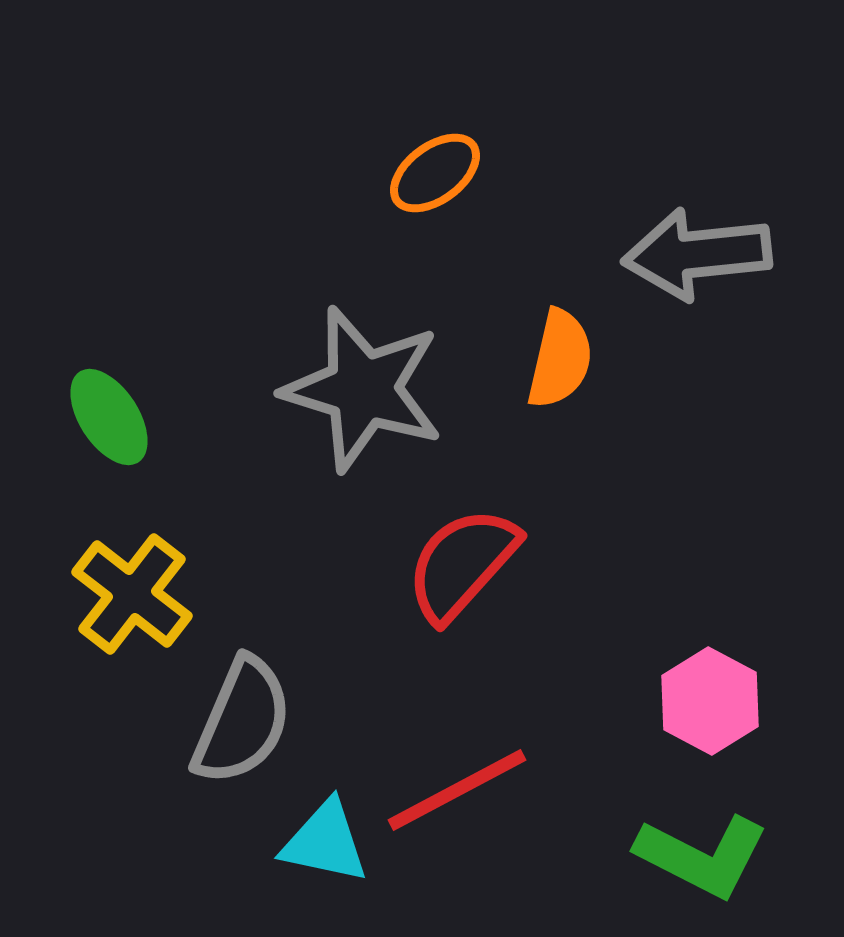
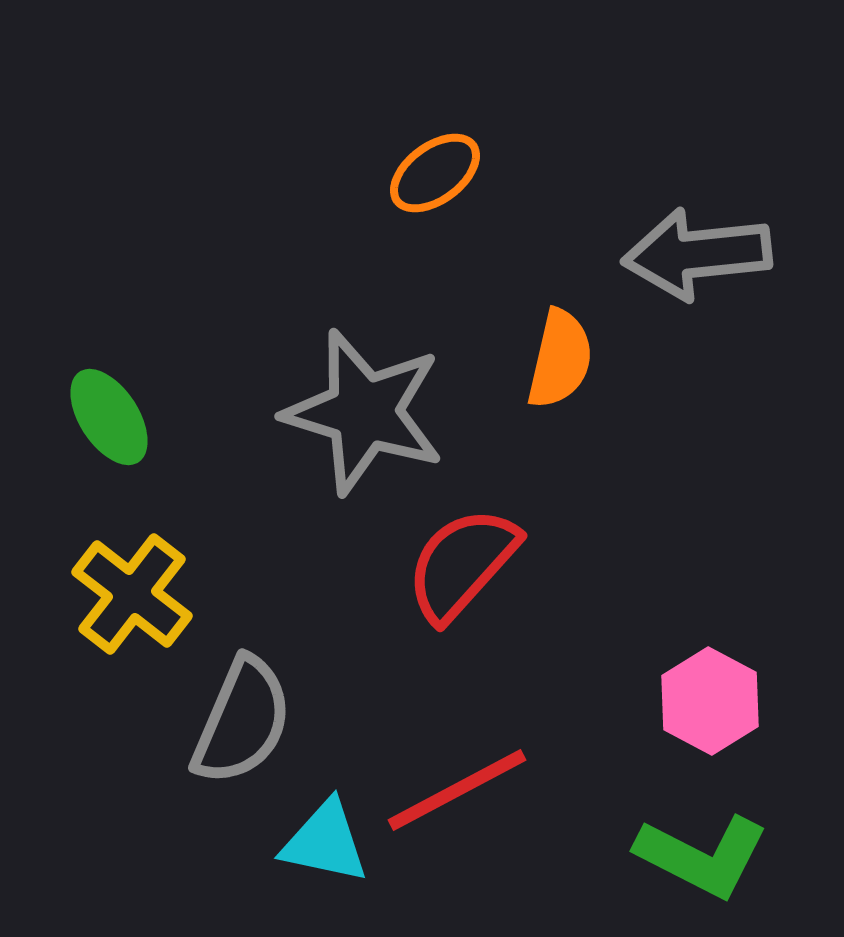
gray star: moved 1 px right, 23 px down
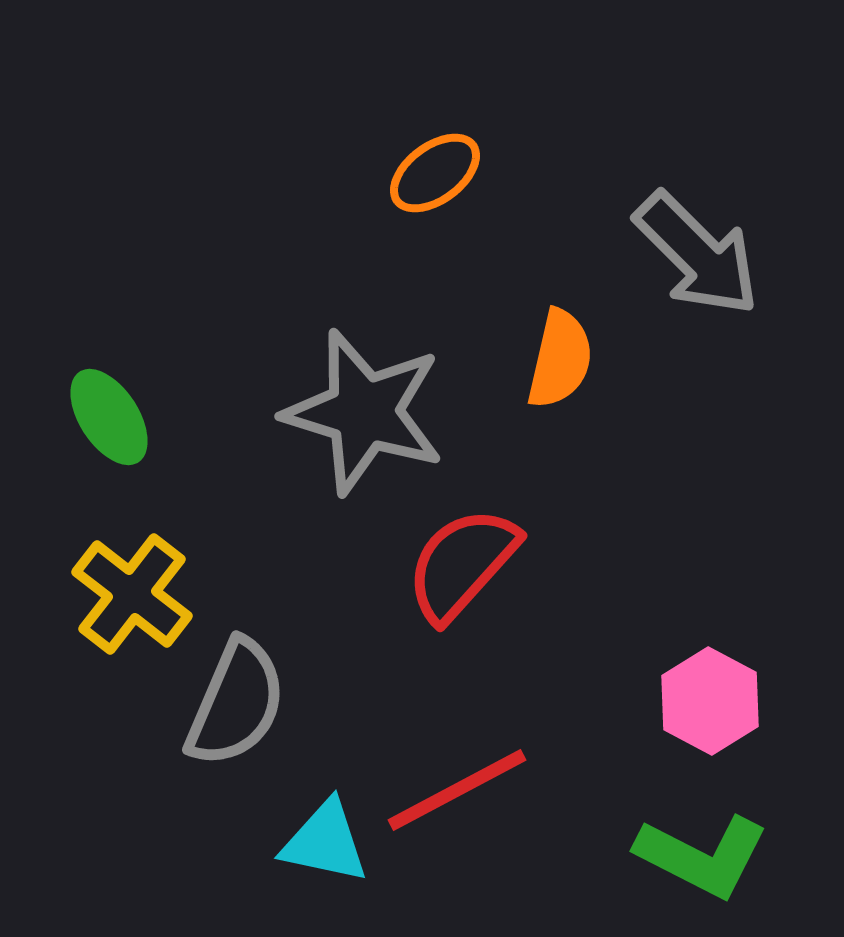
gray arrow: rotated 129 degrees counterclockwise
gray semicircle: moved 6 px left, 18 px up
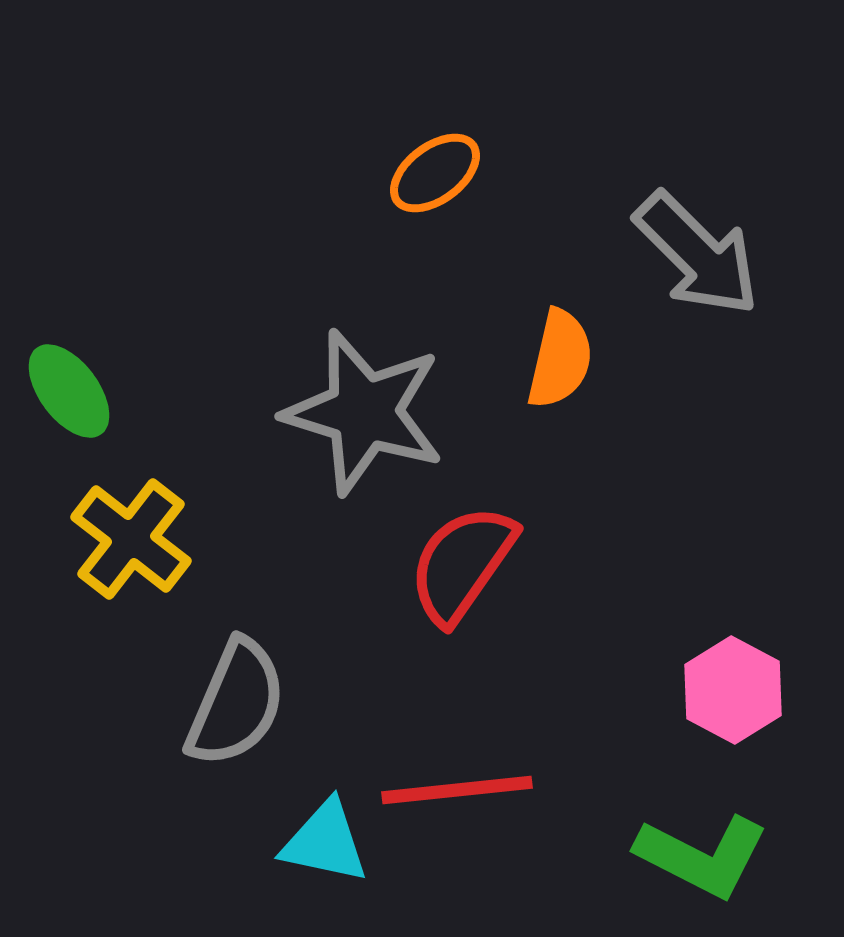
green ellipse: moved 40 px left, 26 px up; rotated 4 degrees counterclockwise
red semicircle: rotated 7 degrees counterclockwise
yellow cross: moved 1 px left, 55 px up
pink hexagon: moved 23 px right, 11 px up
red line: rotated 22 degrees clockwise
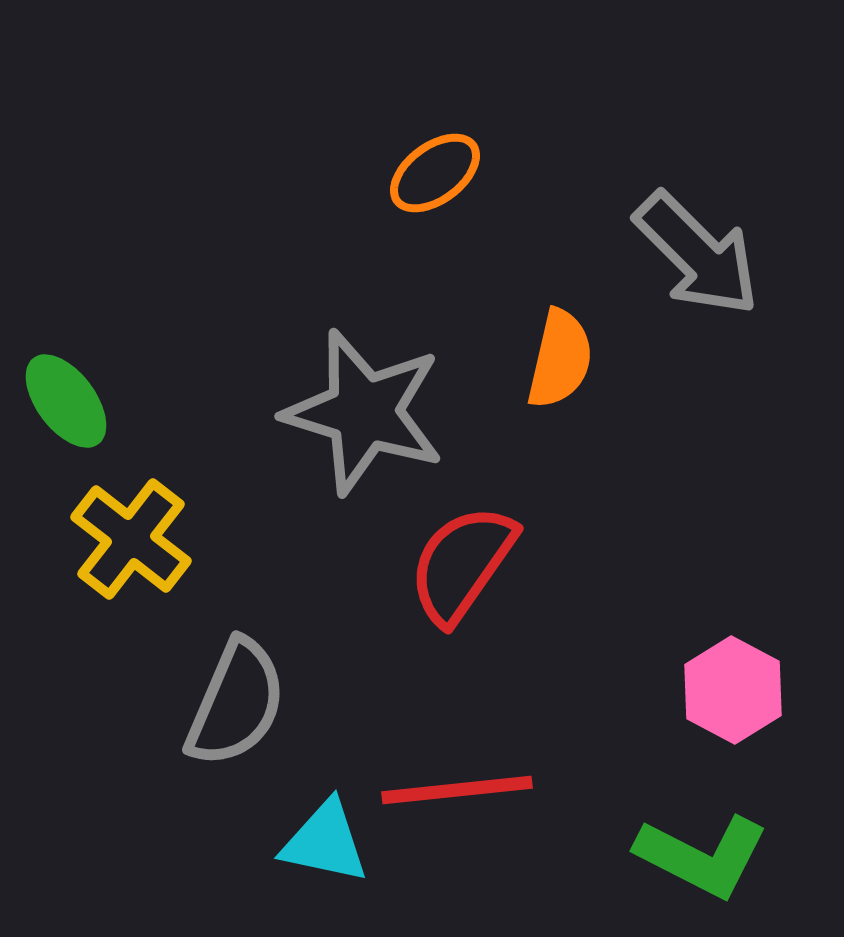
green ellipse: moved 3 px left, 10 px down
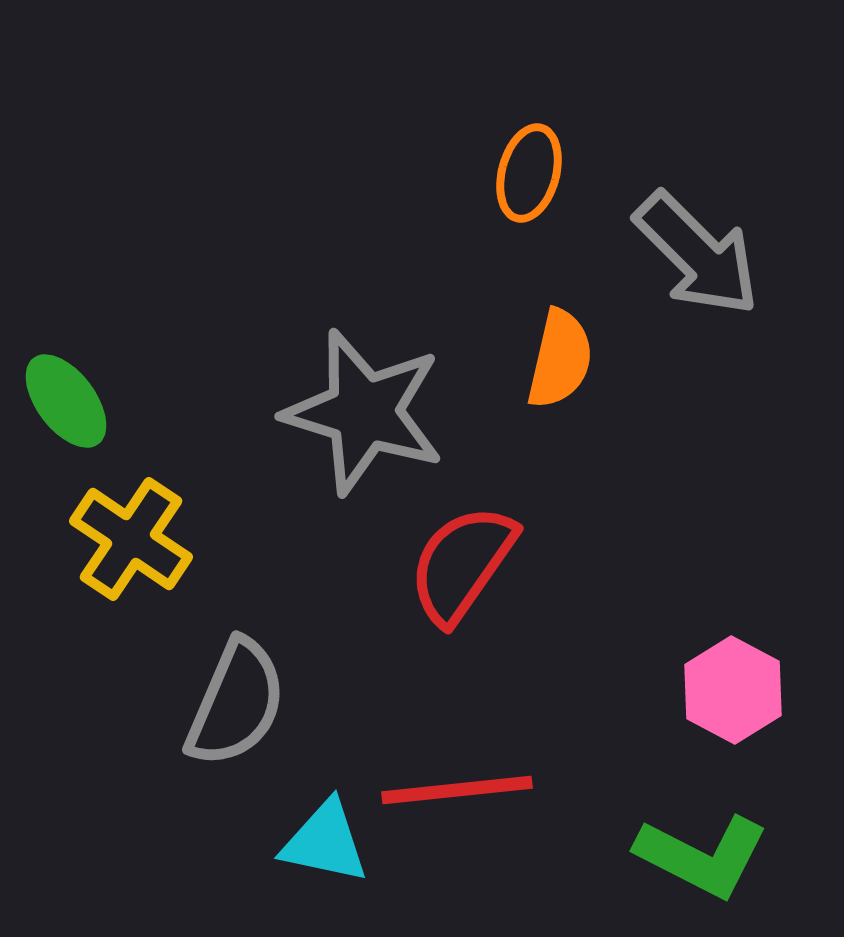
orange ellipse: moved 94 px right; rotated 38 degrees counterclockwise
yellow cross: rotated 4 degrees counterclockwise
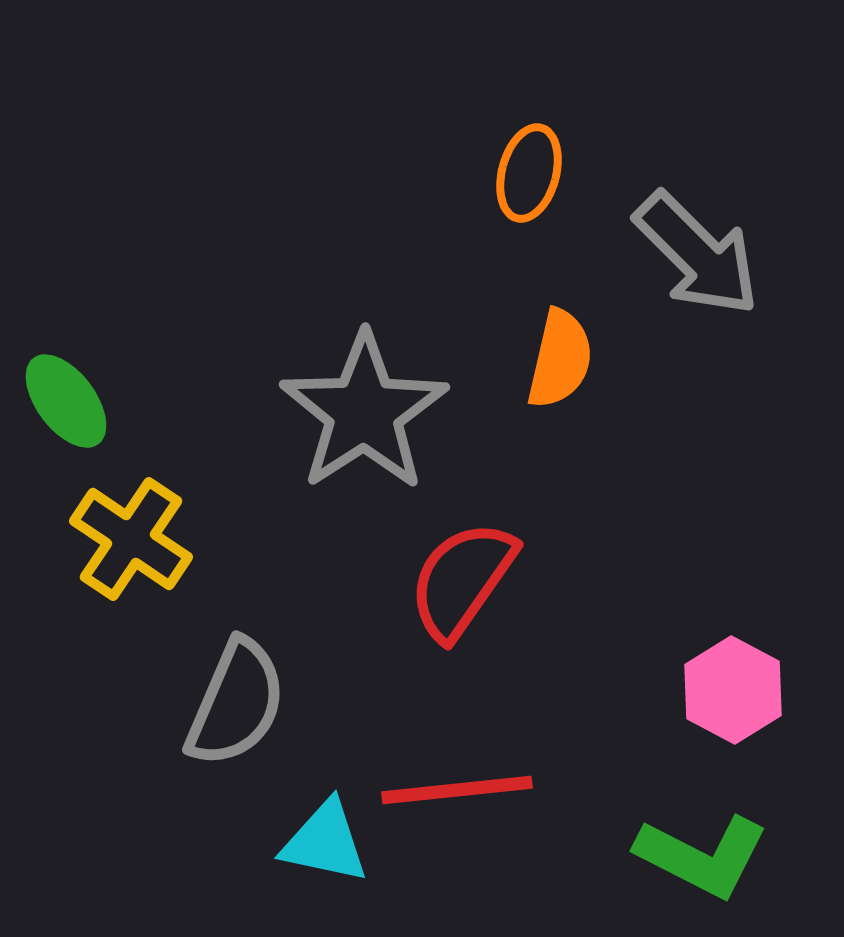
gray star: rotated 22 degrees clockwise
red semicircle: moved 16 px down
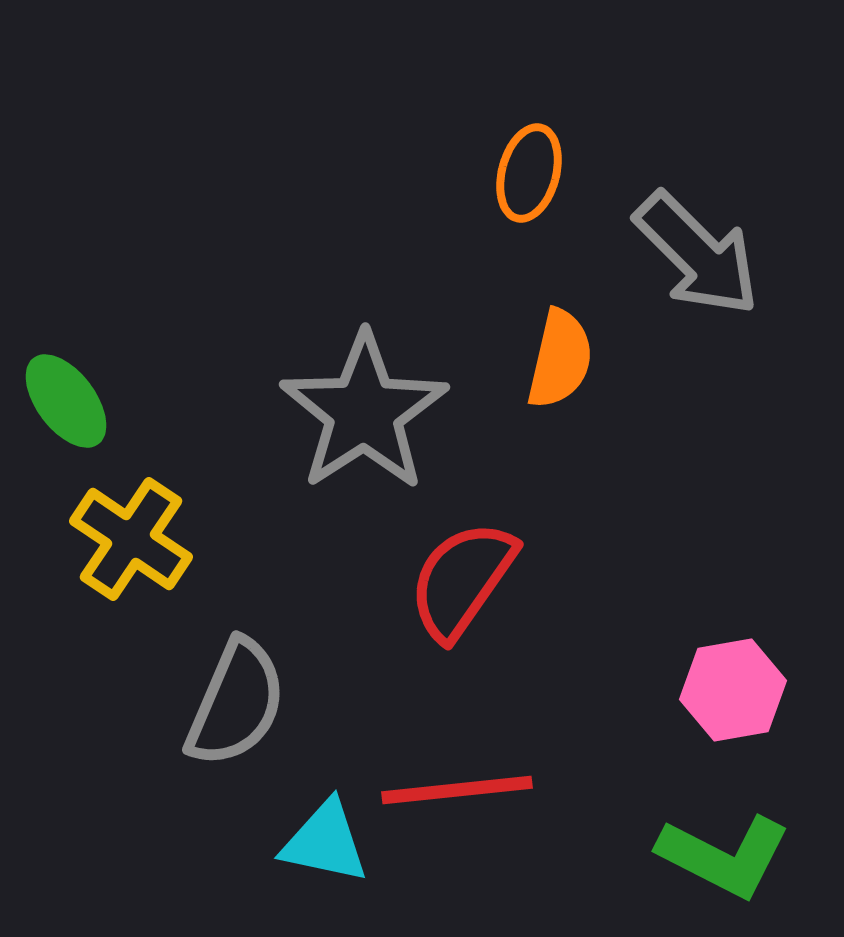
pink hexagon: rotated 22 degrees clockwise
green L-shape: moved 22 px right
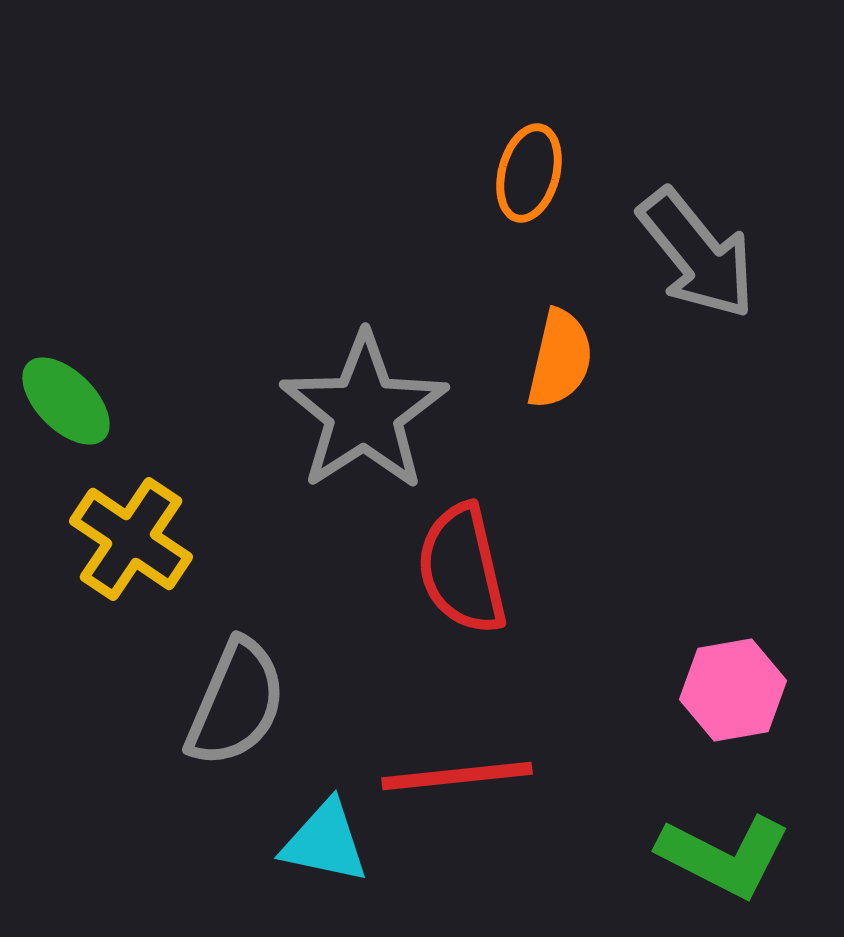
gray arrow: rotated 6 degrees clockwise
green ellipse: rotated 8 degrees counterclockwise
red semicircle: moved 11 px up; rotated 48 degrees counterclockwise
red line: moved 14 px up
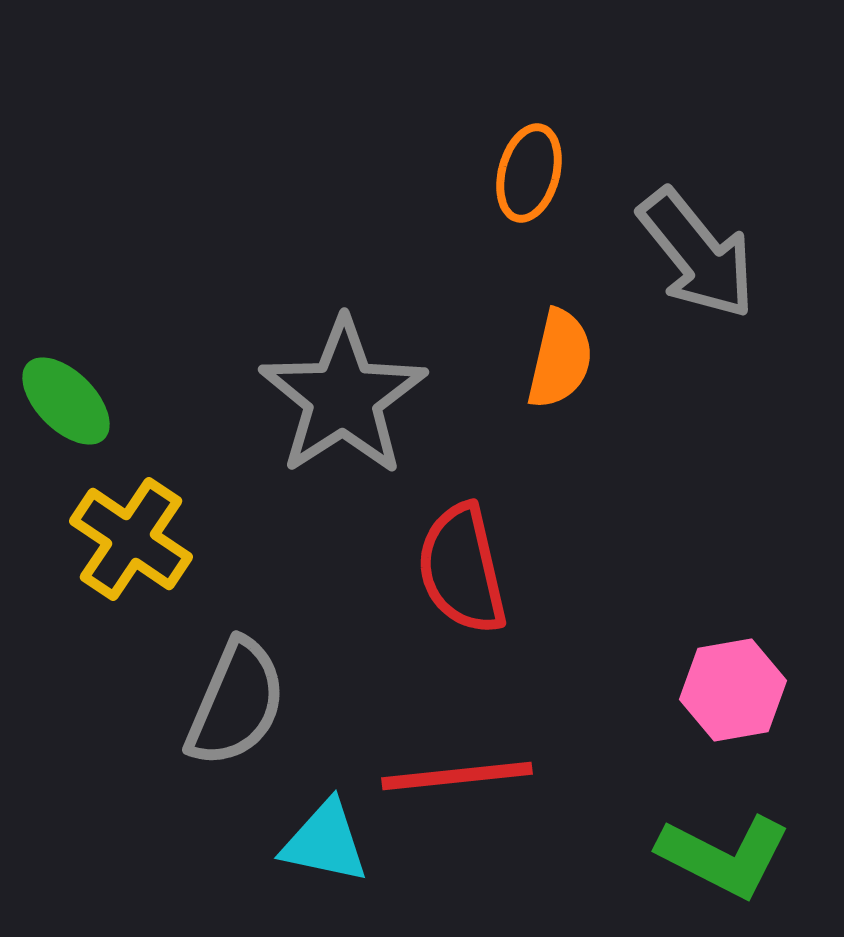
gray star: moved 21 px left, 15 px up
